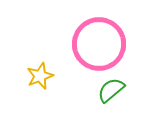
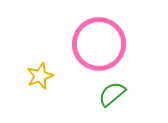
green semicircle: moved 1 px right, 4 px down
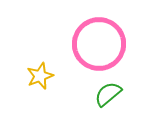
green semicircle: moved 4 px left
